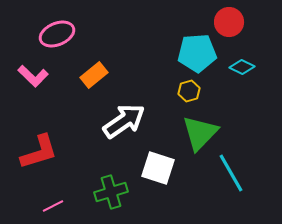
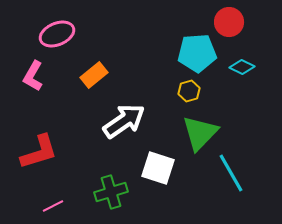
pink L-shape: rotated 76 degrees clockwise
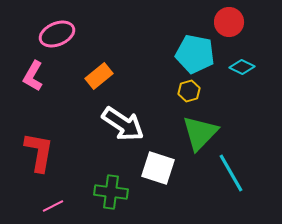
cyan pentagon: moved 2 px left, 1 px down; rotated 15 degrees clockwise
orange rectangle: moved 5 px right, 1 px down
white arrow: moved 1 px left, 3 px down; rotated 69 degrees clockwise
red L-shape: rotated 63 degrees counterclockwise
green cross: rotated 24 degrees clockwise
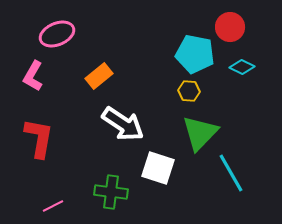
red circle: moved 1 px right, 5 px down
yellow hexagon: rotated 20 degrees clockwise
red L-shape: moved 14 px up
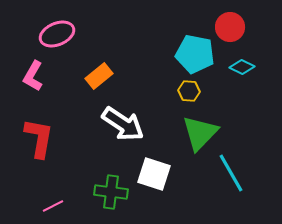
white square: moved 4 px left, 6 px down
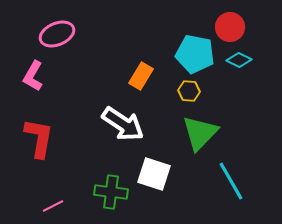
cyan diamond: moved 3 px left, 7 px up
orange rectangle: moved 42 px right; rotated 20 degrees counterclockwise
cyan line: moved 8 px down
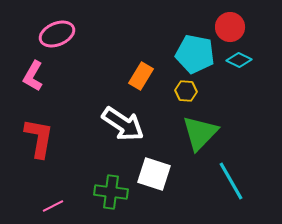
yellow hexagon: moved 3 px left
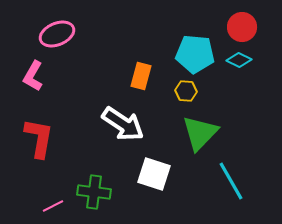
red circle: moved 12 px right
cyan pentagon: rotated 6 degrees counterclockwise
orange rectangle: rotated 16 degrees counterclockwise
green cross: moved 17 px left
